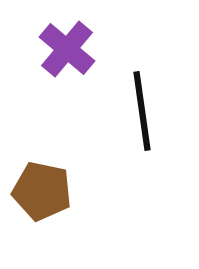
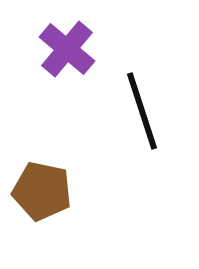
black line: rotated 10 degrees counterclockwise
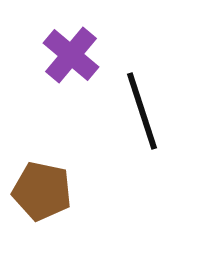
purple cross: moved 4 px right, 6 px down
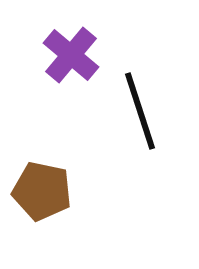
black line: moved 2 px left
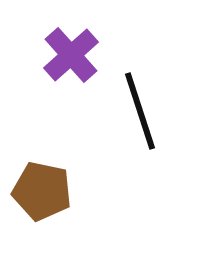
purple cross: rotated 8 degrees clockwise
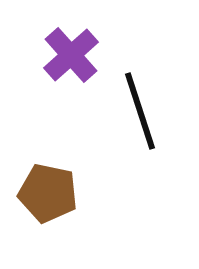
brown pentagon: moved 6 px right, 2 px down
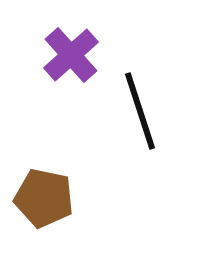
brown pentagon: moved 4 px left, 5 px down
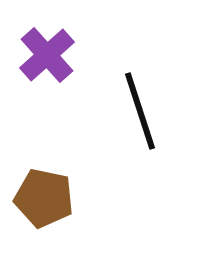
purple cross: moved 24 px left
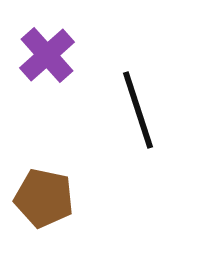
black line: moved 2 px left, 1 px up
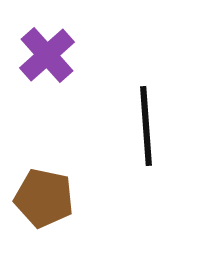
black line: moved 8 px right, 16 px down; rotated 14 degrees clockwise
